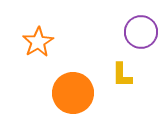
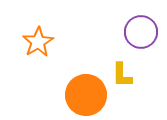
orange circle: moved 13 px right, 2 px down
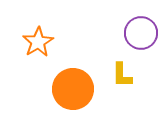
purple circle: moved 1 px down
orange circle: moved 13 px left, 6 px up
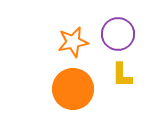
purple circle: moved 23 px left, 1 px down
orange star: moved 35 px right; rotated 20 degrees clockwise
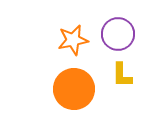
orange star: moved 2 px up
orange circle: moved 1 px right
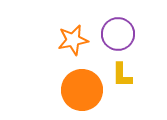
orange circle: moved 8 px right, 1 px down
